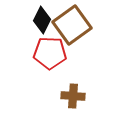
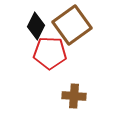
black diamond: moved 6 px left, 6 px down
brown cross: moved 1 px right
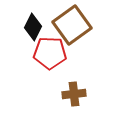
black diamond: moved 3 px left, 1 px down
brown cross: moved 2 px up; rotated 10 degrees counterclockwise
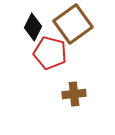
brown square: moved 1 px right, 1 px up
red pentagon: rotated 12 degrees clockwise
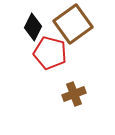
brown cross: rotated 15 degrees counterclockwise
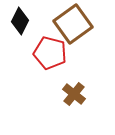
black diamond: moved 13 px left, 6 px up
brown cross: rotated 30 degrees counterclockwise
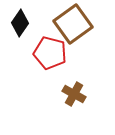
black diamond: moved 2 px down; rotated 8 degrees clockwise
brown cross: rotated 10 degrees counterclockwise
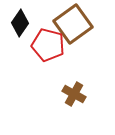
red pentagon: moved 2 px left, 8 px up
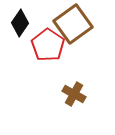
red pentagon: rotated 20 degrees clockwise
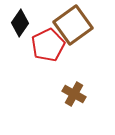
brown square: moved 1 px down
red pentagon: rotated 12 degrees clockwise
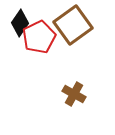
red pentagon: moved 9 px left, 8 px up
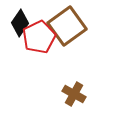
brown square: moved 6 px left, 1 px down
